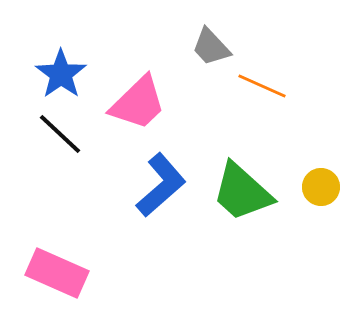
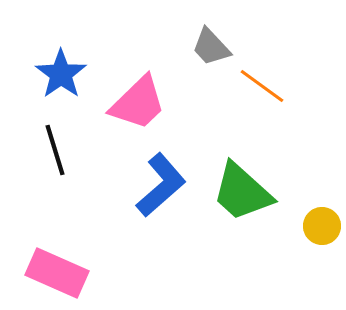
orange line: rotated 12 degrees clockwise
black line: moved 5 px left, 16 px down; rotated 30 degrees clockwise
yellow circle: moved 1 px right, 39 px down
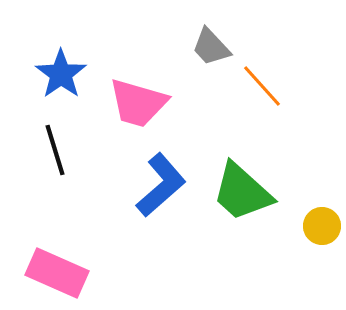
orange line: rotated 12 degrees clockwise
pink trapezoid: rotated 60 degrees clockwise
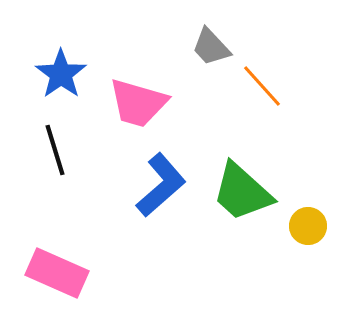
yellow circle: moved 14 px left
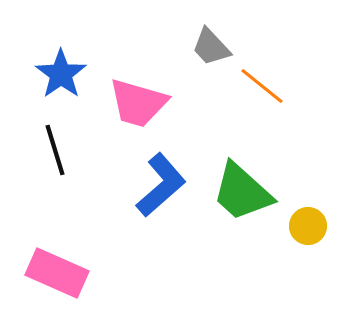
orange line: rotated 9 degrees counterclockwise
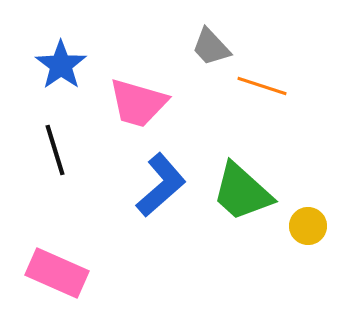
blue star: moved 9 px up
orange line: rotated 21 degrees counterclockwise
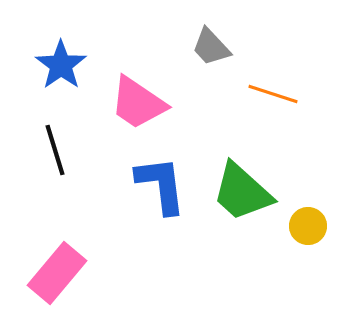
orange line: moved 11 px right, 8 px down
pink trapezoid: rotated 18 degrees clockwise
blue L-shape: rotated 56 degrees counterclockwise
pink rectangle: rotated 74 degrees counterclockwise
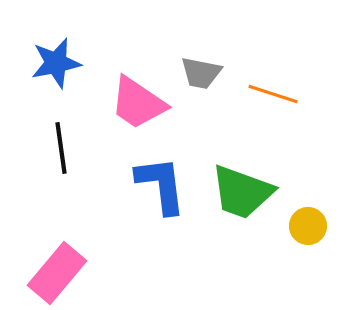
gray trapezoid: moved 10 px left, 26 px down; rotated 36 degrees counterclockwise
blue star: moved 5 px left, 2 px up; rotated 24 degrees clockwise
black line: moved 6 px right, 2 px up; rotated 9 degrees clockwise
green trapezoid: rotated 22 degrees counterclockwise
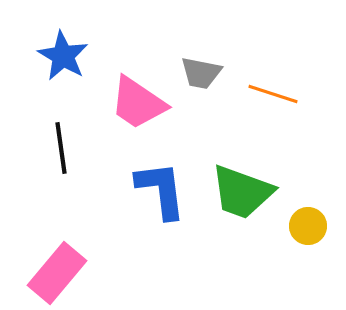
blue star: moved 7 px right, 7 px up; rotated 30 degrees counterclockwise
blue L-shape: moved 5 px down
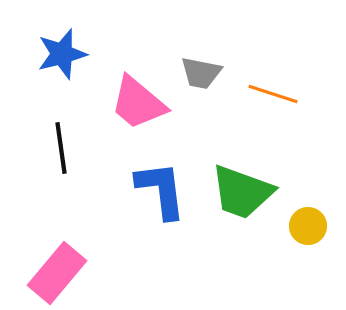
blue star: moved 1 px left, 2 px up; rotated 27 degrees clockwise
pink trapezoid: rotated 6 degrees clockwise
